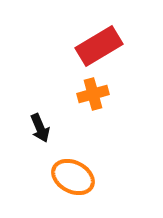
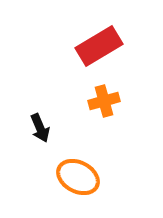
orange cross: moved 11 px right, 7 px down
orange ellipse: moved 5 px right
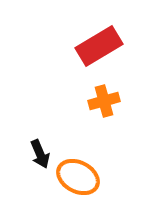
black arrow: moved 26 px down
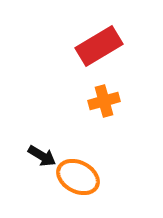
black arrow: moved 2 px right, 2 px down; rotated 36 degrees counterclockwise
